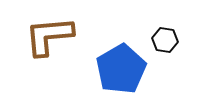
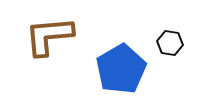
black hexagon: moved 5 px right, 3 px down
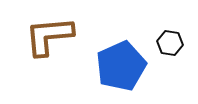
blue pentagon: moved 3 px up; rotated 6 degrees clockwise
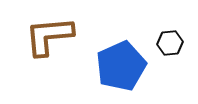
black hexagon: rotated 15 degrees counterclockwise
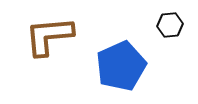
black hexagon: moved 18 px up
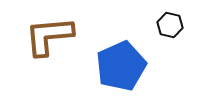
black hexagon: rotated 20 degrees clockwise
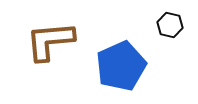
brown L-shape: moved 1 px right, 5 px down
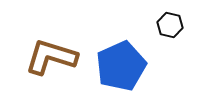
brown L-shape: moved 1 px right, 16 px down; rotated 22 degrees clockwise
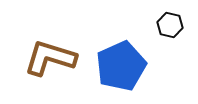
brown L-shape: moved 1 px left, 1 px down
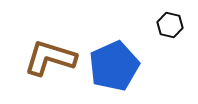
blue pentagon: moved 7 px left
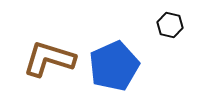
brown L-shape: moved 1 px left, 1 px down
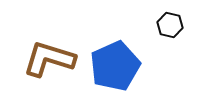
blue pentagon: moved 1 px right
